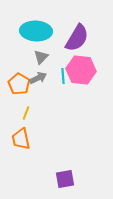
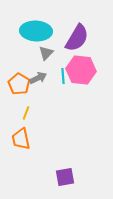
gray triangle: moved 5 px right, 4 px up
purple square: moved 2 px up
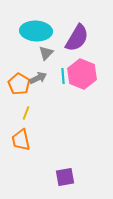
pink hexagon: moved 1 px right, 4 px down; rotated 16 degrees clockwise
orange trapezoid: moved 1 px down
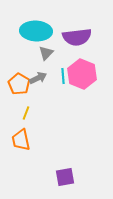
purple semicircle: moved 1 px up; rotated 52 degrees clockwise
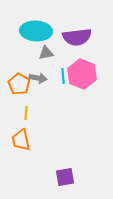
gray triangle: rotated 35 degrees clockwise
gray arrow: rotated 36 degrees clockwise
yellow line: rotated 16 degrees counterclockwise
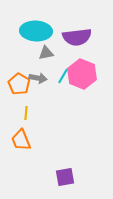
cyan line: rotated 35 degrees clockwise
orange trapezoid: rotated 10 degrees counterclockwise
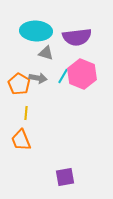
gray triangle: rotated 28 degrees clockwise
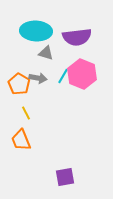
yellow line: rotated 32 degrees counterclockwise
